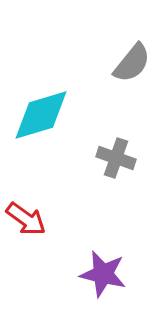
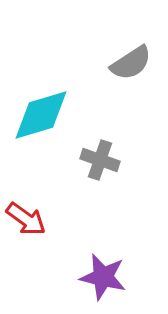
gray semicircle: moved 1 px left; rotated 18 degrees clockwise
gray cross: moved 16 px left, 2 px down
purple star: moved 3 px down
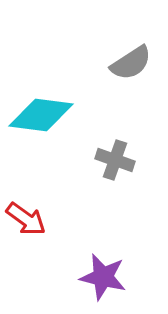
cyan diamond: rotated 24 degrees clockwise
gray cross: moved 15 px right
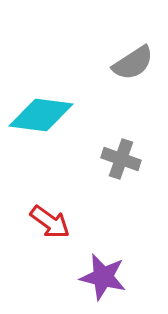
gray semicircle: moved 2 px right
gray cross: moved 6 px right, 1 px up
red arrow: moved 24 px right, 3 px down
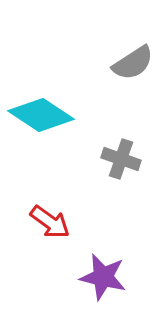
cyan diamond: rotated 26 degrees clockwise
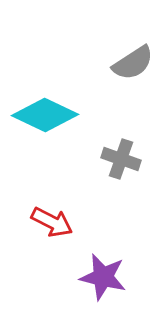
cyan diamond: moved 4 px right; rotated 8 degrees counterclockwise
red arrow: moved 2 px right; rotated 9 degrees counterclockwise
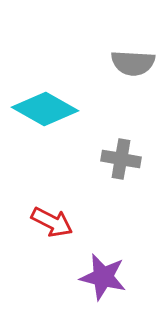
gray semicircle: rotated 36 degrees clockwise
cyan diamond: moved 6 px up; rotated 4 degrees clockwise
gray cross: rotated 9 degrees counterclockwise
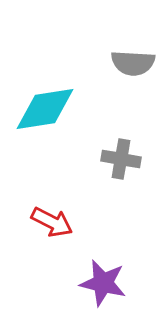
cyan diamond: rotated 38 degrees counterclockwise
purple star: moved 6 px down
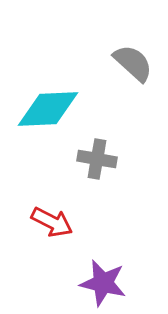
gray semicircle: rotated 141 degrees counterclockwise
cyan diamond: moved 3 px right; rotated 6 degrees clockwise
gray cross: moved 24 px left
